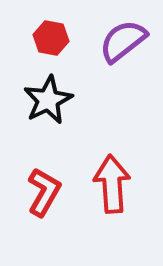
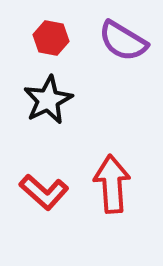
purple semicircle: rotated 111 degrees counterclockwise
red L-shape: rotated 102 degrees clockwise
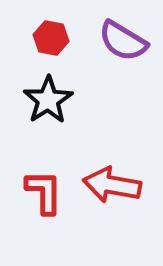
black star: rotated 6 degrees counterclockwise
red arrow: moved 1 px down; rotated 76 degrees counterclockwise
red L-shape: rotated 132 degrees counterclockwise
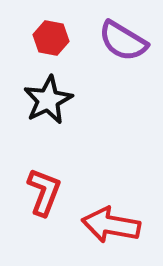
black star: rotated 6 degrees clockwise
red arrow: moved 1 px left, 40 px down
red L-shape: rotated 21 degrees clockwise
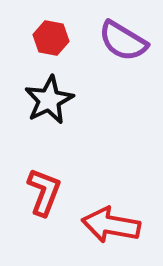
black star: moved 1 px right
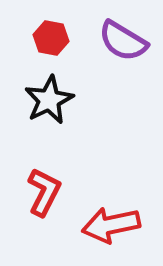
red L-shape: rotated 6 degrees clockwise
red arrow: rotated 22 degrees counterclockwise
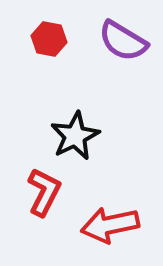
red hexagon: moved 2 px left, 1 px down
black star: moved 26 px right, 36 px down
red arrow: moved 1 px left
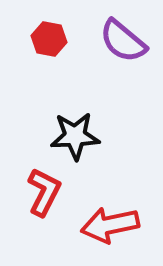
purple semicircle: rotated 9 degrees clockwise
black star: rotated 24 degrees clockwise
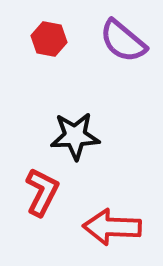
red L-shape: moved 2 px left
red arrow: moved 2 px right, 2 px down; rotated 14 degrees clockwise
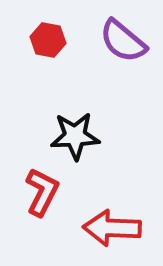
red hexagon: moved 1 px left, 1 px down
red arrow: moved 1 px down
